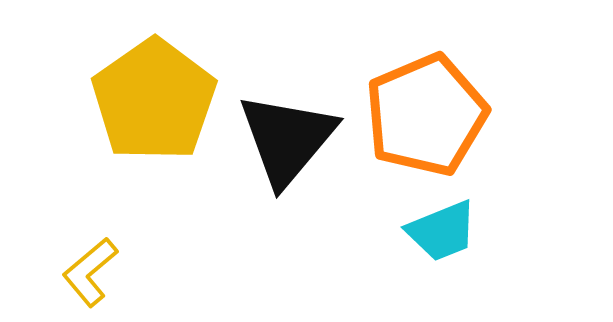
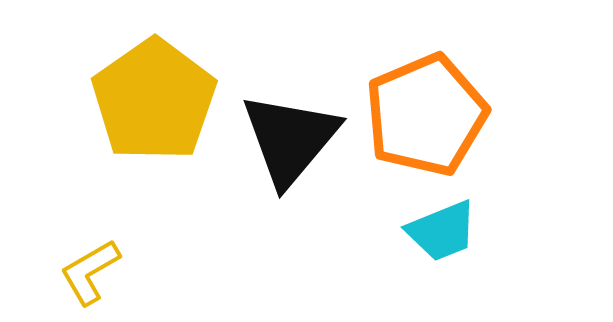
black triangle: moved 3 px right
yellow L-shape: rotated 10 degrees clockwise
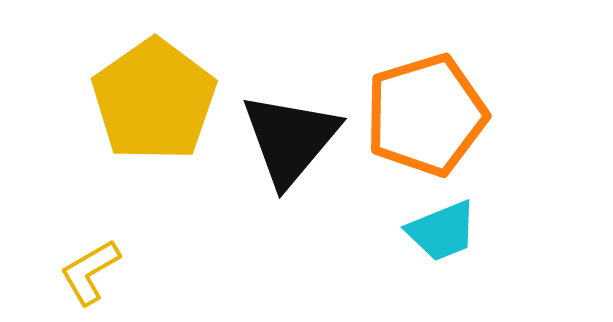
orange pentagon: rotated 6 degrees clockwise
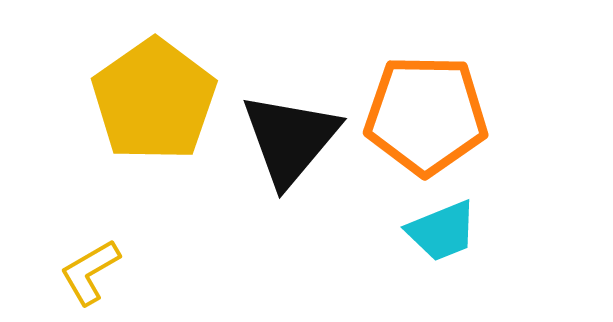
orange pentagon: rotated 18 degrees clockwise
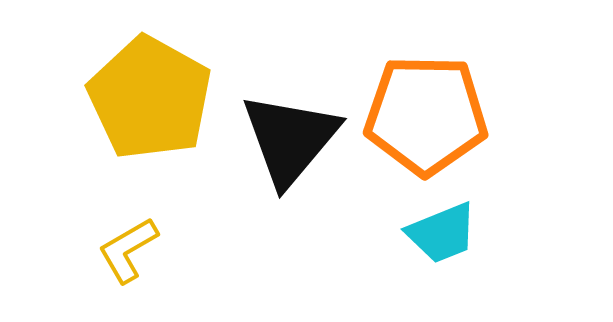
yellow pentagon: moved 4 px left, 2 px up; rotated 8 degrees counterclockwise
cyan trapezoid: moved 2 px down
yellow L-shape: moved 38 px right, 22 px up
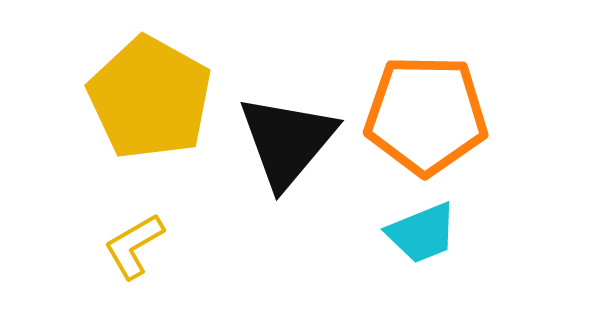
black triangle: moved 3 px left, 2 px down
cyan trapezoid: moved 20 px left
yellow L-shape: moved 6 px right, 4 px up
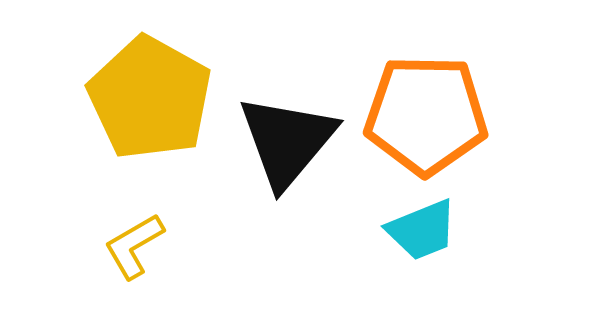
cyan trapezoid: moved 3 px up
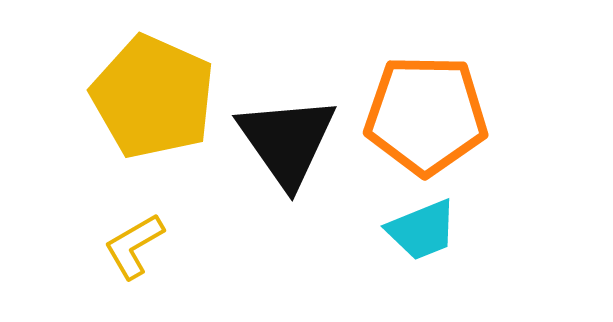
yellow pentagon: moved 3 px right, 1 px up; rotated 5 degrees counterclockwise
black triangle: rotated 15 degrees counterclockwise
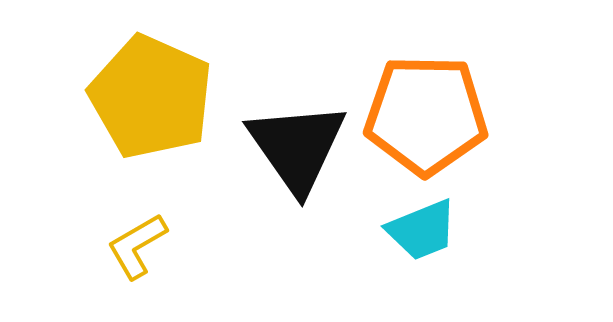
yellow pentagon: moved 2 px left
black triangle: moved 10 px right, 6 px down
yellow L-shape: moved 3 px right
